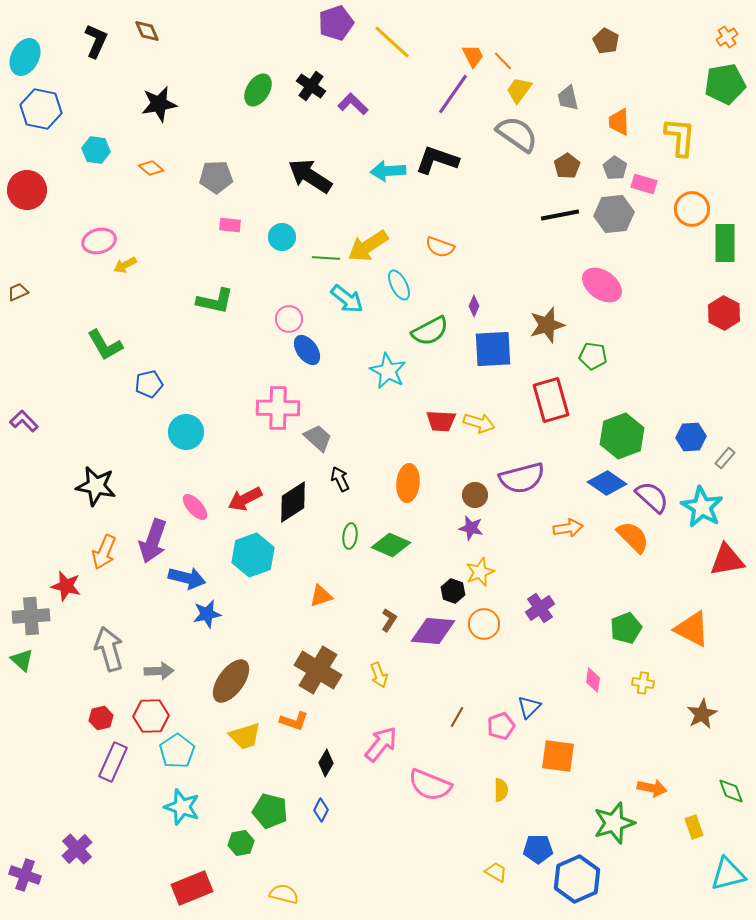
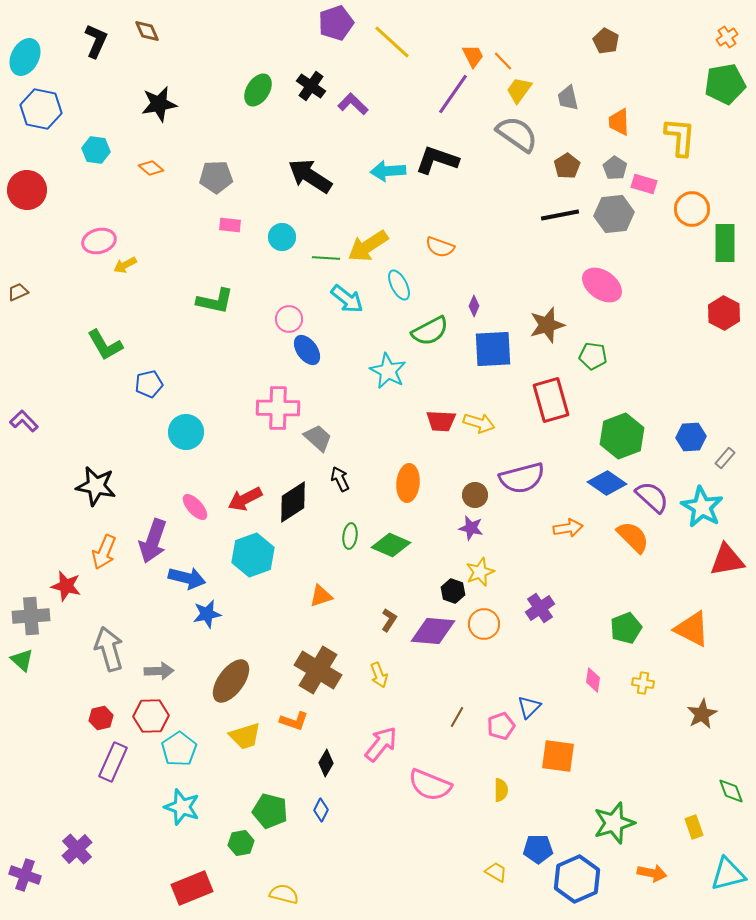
cyan pentagon at (177, 751): moved 2 px right, 2 px up
orange arrow at (652, 788): moved 85 px down
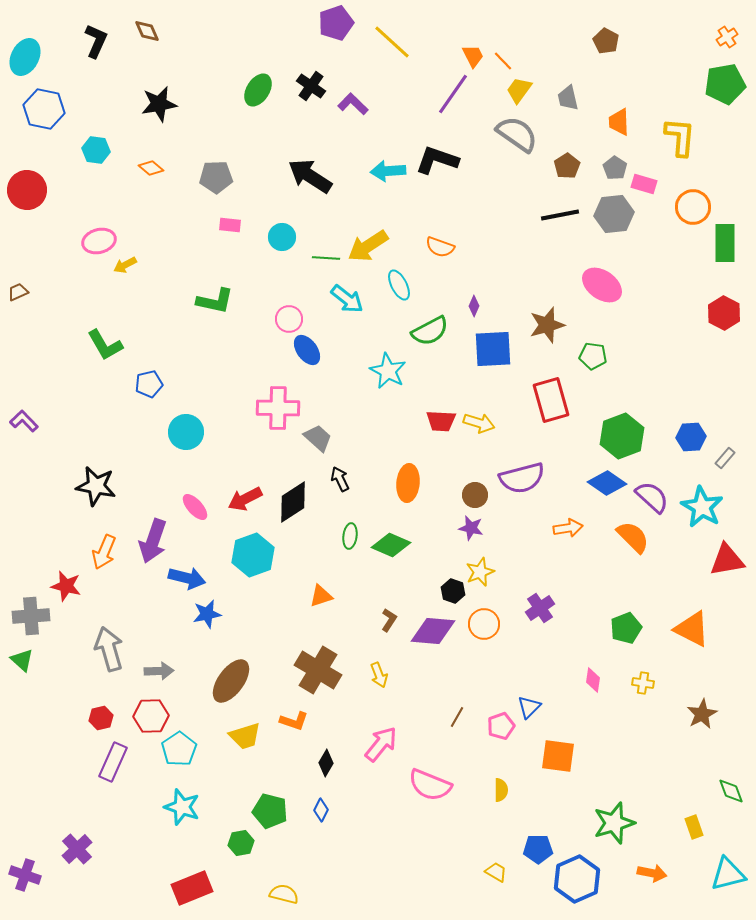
blue hexagon at (41, 109): moved 3 px right
orange circle at (692, 209): moved 1 px right, 2 px up
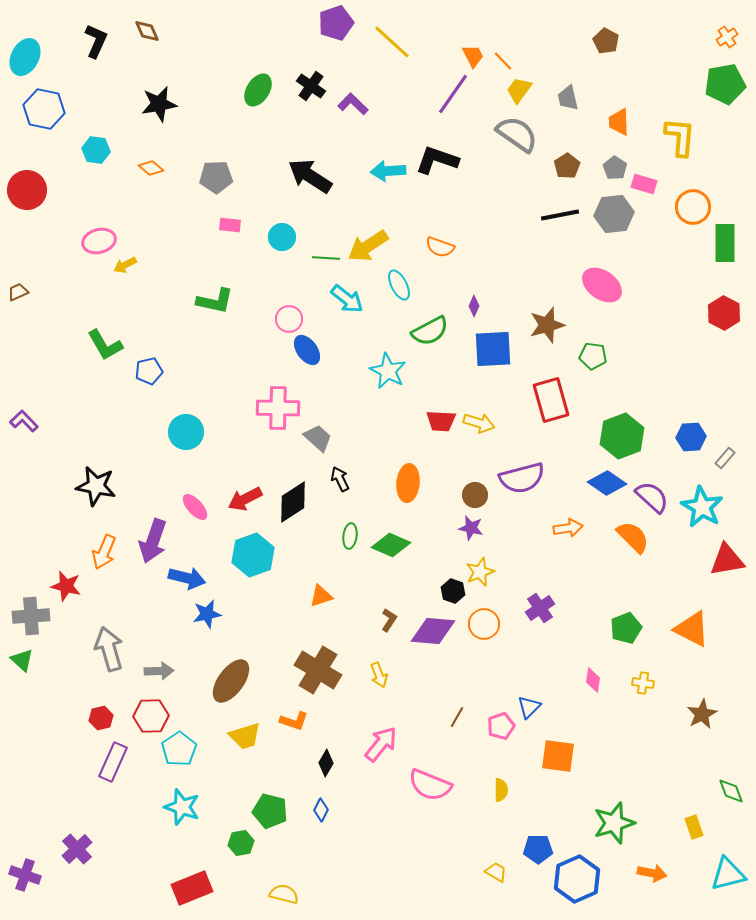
blue pentagon at (149, 384): moved 13 px up
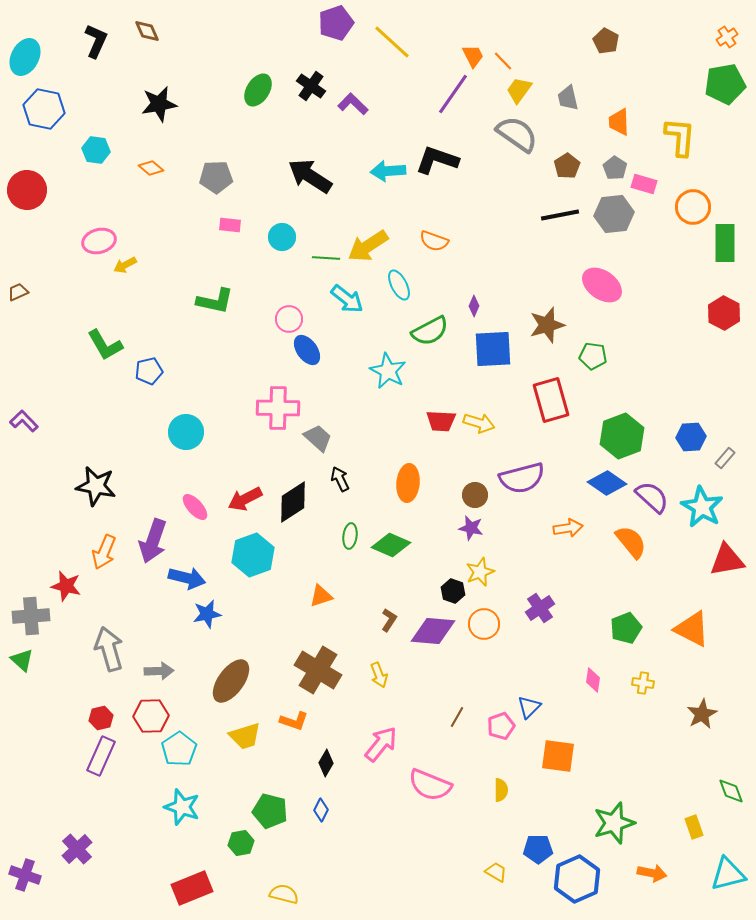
orange semicircle at (440, 247): moved 6 px left, 6 px up
orange semicircle at (633, 537): moved 2 px left, 5 px down; rotated 6 degrees clockwise
purple rectangle at (113, 762): moved 12 px left, 6 px up
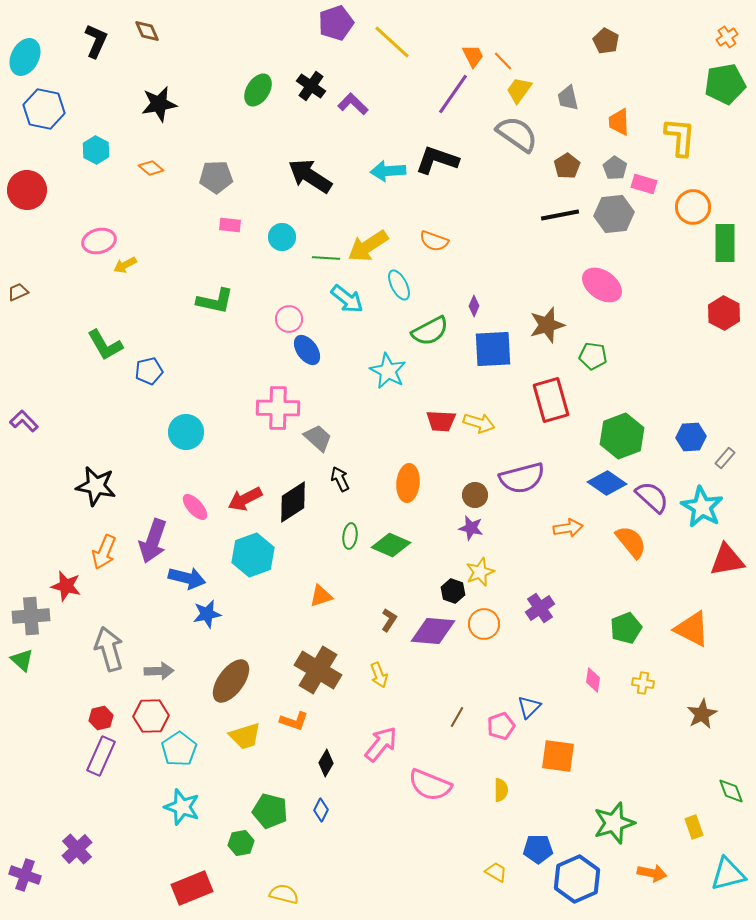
cyan hexagon at (96, 150): rotated 20 degrees clockwise
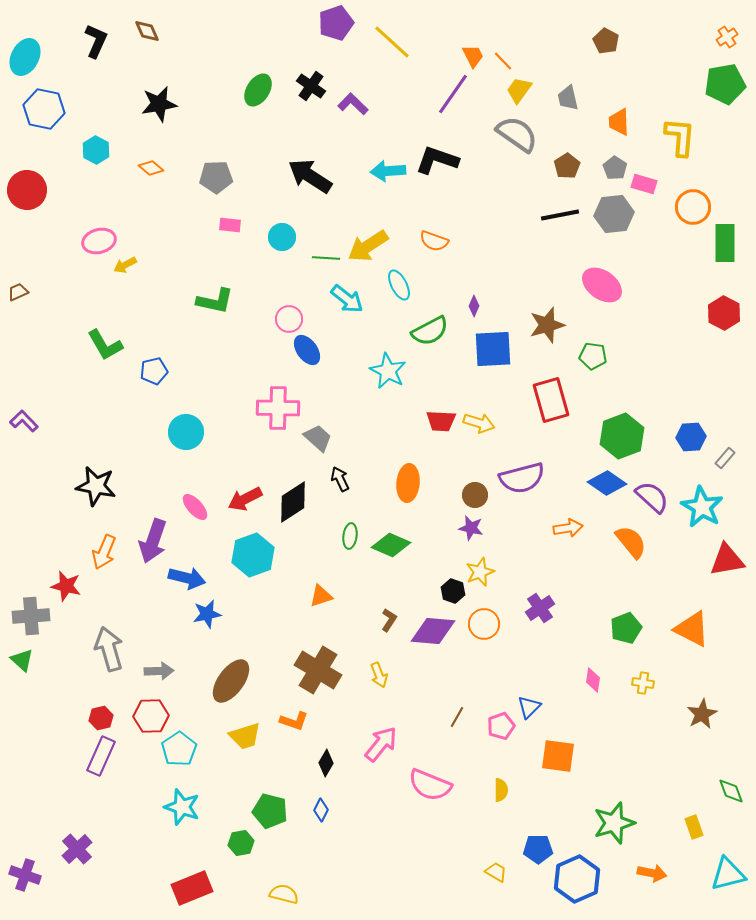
blue pentagon at (149, 371): moved 5 px right
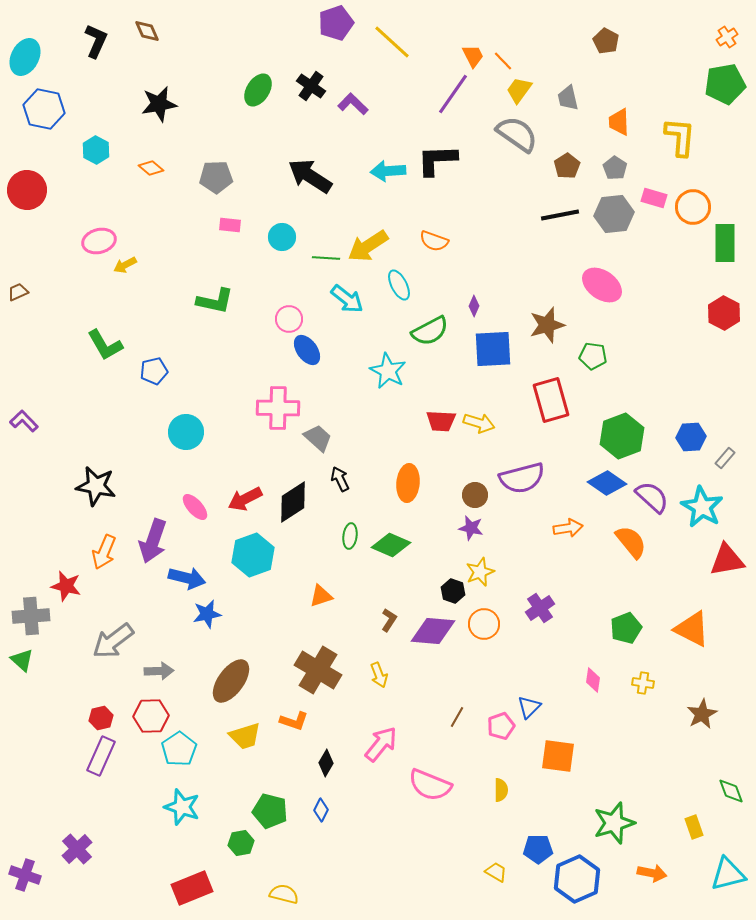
black L-shape at (437, 160): rotated 21 degrees counterclockwise
pink rectangle at (644, 184): moved 10 px right, 14 px down
gray arrow at (109, 649): moved 4 px right, 8 px up; rotated 111 degrees counterclockwise
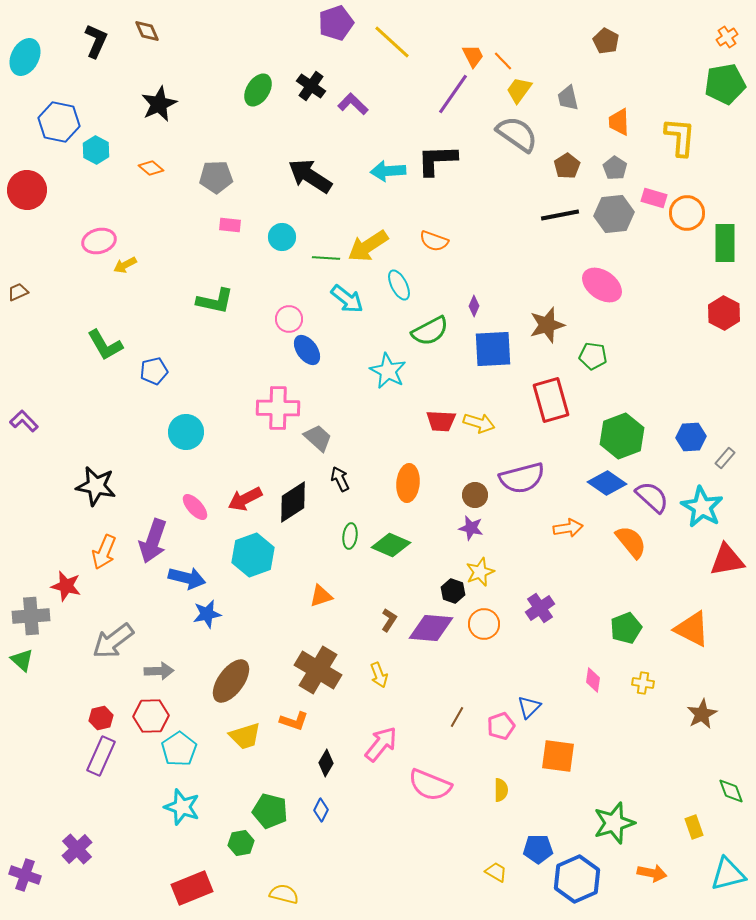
black star at (159, 104): rotated 15 degrees counterclockwise
blue hexagon at (44, 109): moved 15 px right, 13 px down
orange circle at (693, 207): moved 6 px left, 6 px down
purple diamond at (433, 631): moved 2 px left, 3 px up
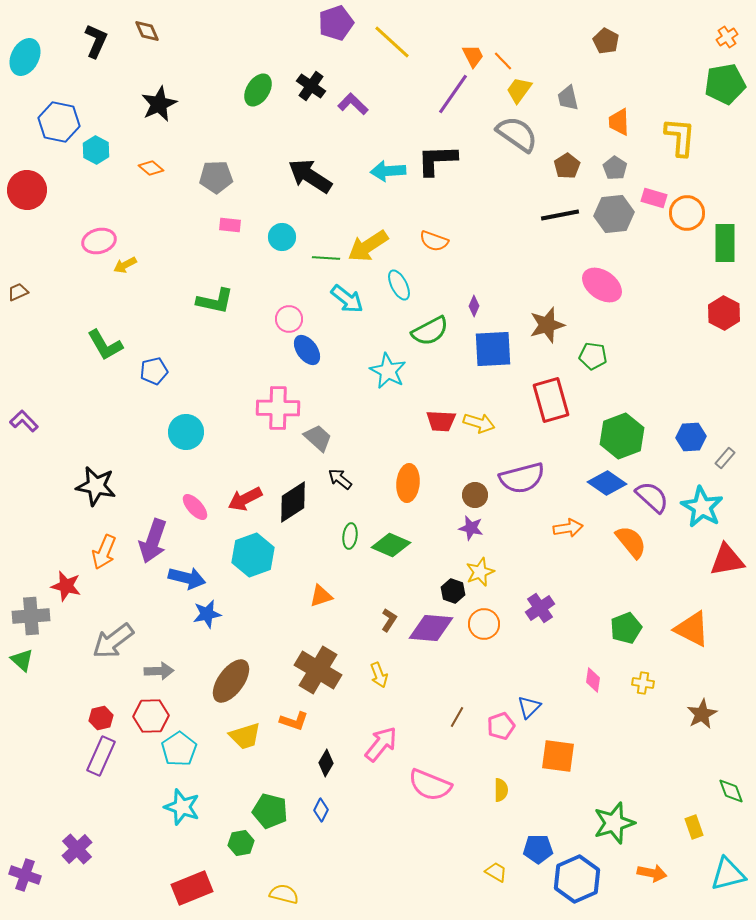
black arrow at (340, 479): rotated 25 degrees counterclockwise
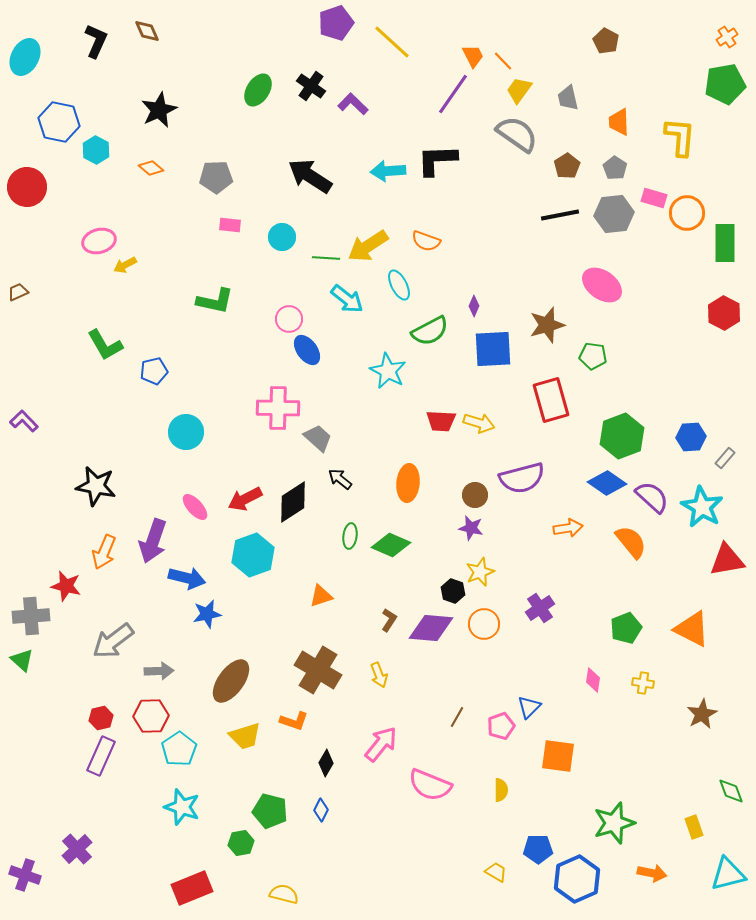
black star at (159, 104): moved 6 px down
red circle at (27, 190): moved 3 px up
orange semicircle at (434, 241): moved 8 px left
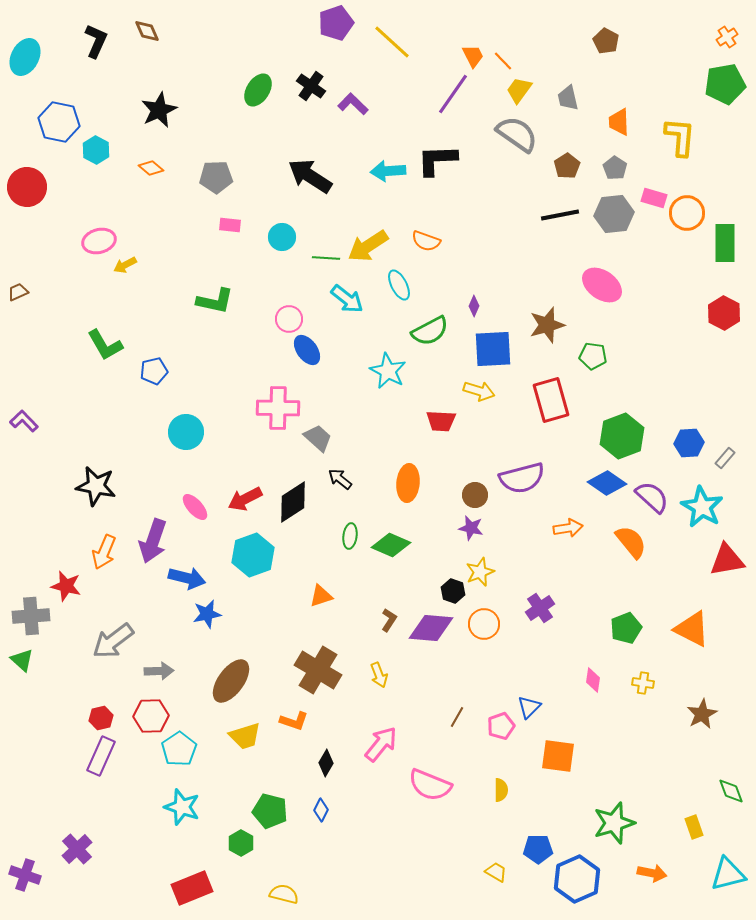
yellow arrow at (479, 423): moved 32 px up
blue hexagon at (691, 437): moved 2 px left, 6 px down
green hexagon at (241, 843): rotated 20 degrees counterclockwise
